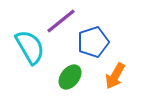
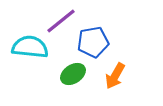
blue pentagon: rotated 8 degrees clockwise
cyan semicircle: rotated 54 degrees counterclockwise
green ellipse: moved 3 px right, 3 px up; rotated 20 degrees clockwise
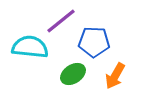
blue pentagon: moved 1 px right; rotated 12 degrees clockwise
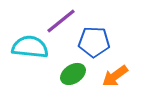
orange arrow: rotated 24 degrees clockwise
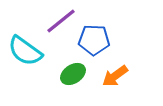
blue pentagon: moved 2 px up
cyan semicircle: moved 5 px left, 4 px down; rotated 150 degrees counterclockwise
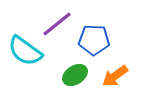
purple line: moved 4 px left, 3 px down
green ellipse: moved 2 px right, 1 px down
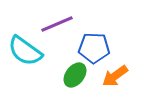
purple line: rotated 16 degrees clockwise
blue pentagon: moved 8 px down
green ellipse: rotated 20 degrees counterclockwise
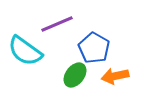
blue pentagon: rotated 28 degrees clockwise
orange arrow: rotated 24 degrees clockwise
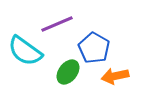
green ellipse: moved 7 px left, 3 px up
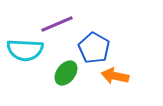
cyan semicircle: moved 1 px up; rotated 33 degrees counterclockwise
green ellipse: moved 2 px left, 1 px down
orange arrow: rotated 24 degrees clockwise
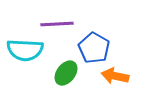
purple line: rotated 20 degrees clockwise
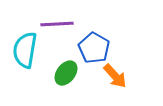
cyan semicircle: rotated 96 degrees clockwise
orange arrow: rotated 144 degrees counterclockwise
